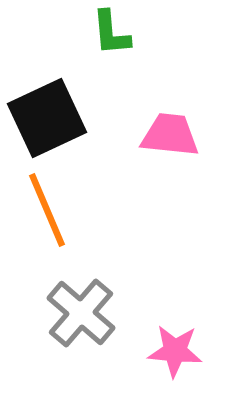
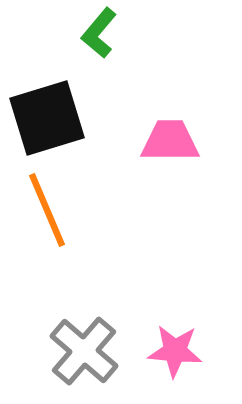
green L-shape: moved 12 px left; rotated 45 degrees clockwise
black square: rotated 8 degrees clockwise
pink trapezoid: moved 6 px down; rotated 6 degrees counterclockwise
gray cross: moved 3 px right, 38 px down
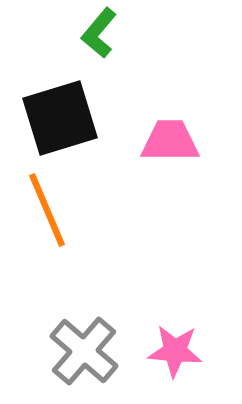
black square: moved 13 px right
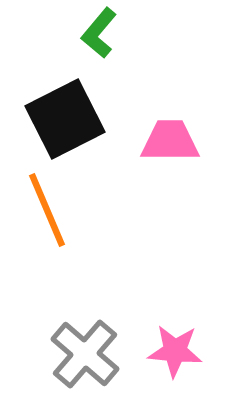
black square: moved 5 px right, 1 px down; rotated 10 degrees counterclockwise
gray cross: moved 1 px right, 3 px down
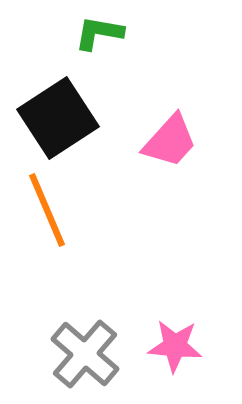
green L-shape: rotated 60 degrees clockwise
black square: moved 7 px left, 1 px up; rotated 6 degrees counterclockwise
pink trapezoid: rotated 132 degrees clockwise
pink star: moved 5 px up
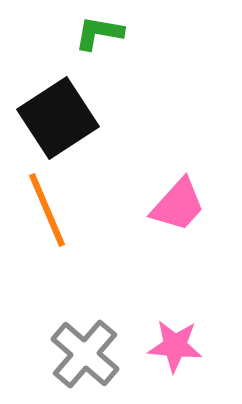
pink trapezoid: moved 8 px right, 64 px down
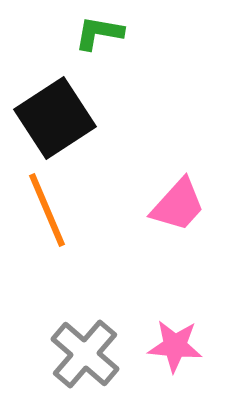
black square: moved 3 px left
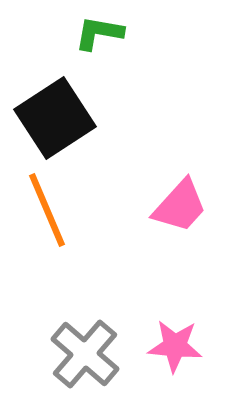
pink trapezoid: moved 2 px right, 1 px down
